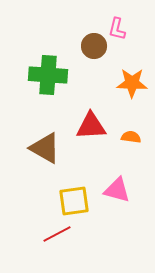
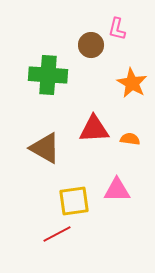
brown circle: moved 3 px left, 1 px up
orange star: rotated 28 degrees clockwise
red triangle: moved 3 px right, 3 px down
orange semicircle: moved 1 px left, 2 px down
pink triangle: rotated 16 degrees counterclockwise
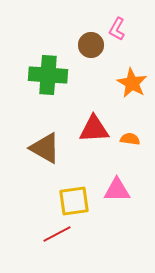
pink L-shape: rotated 15 degrees clockwise
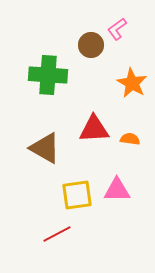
pink L-shape: rotated 25 degrees clockwise
yellow square: moved 3 px right, 6 px up
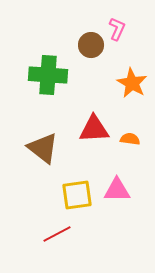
pink L-shape: rotated 150 degrees clockwise
brown triangle: moved 2 px left; rotated 8 degrees clockwise
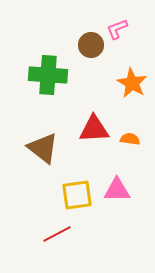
pink L-shape: rotated 135 degrees counterclockwise
